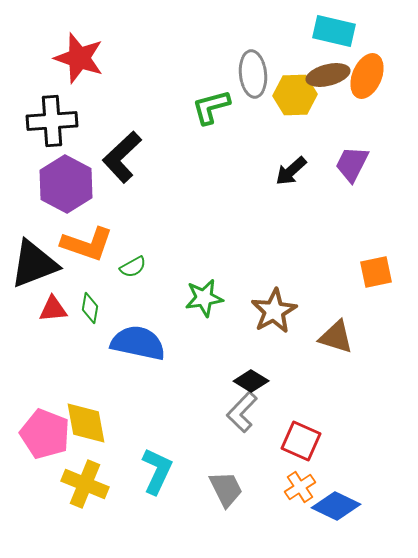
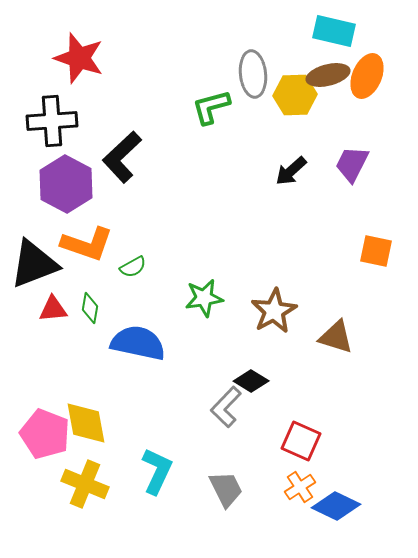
orange square: moved 21 px up; rotated 24 degrees clockwise
gray L-shape: moved 16 px left, 5 px up
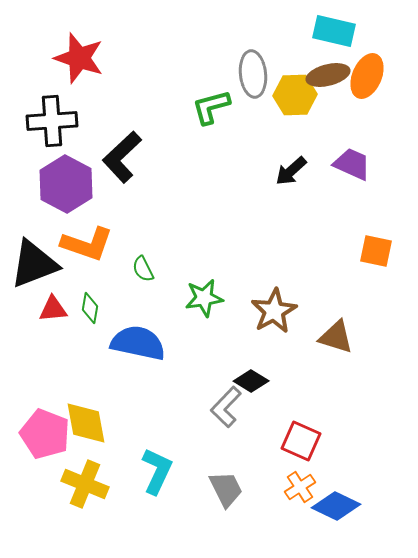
purple trapezoid: rotated 87 degrees clockwise
green semicircle: moved 10 px right, 2 px down; rotated 92 degrees clockwise
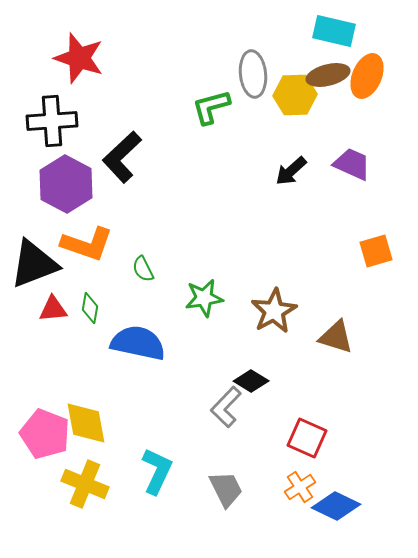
orange square: rotated 28 degrees counterclockwise
red square: moved 6 px right, 3 px up
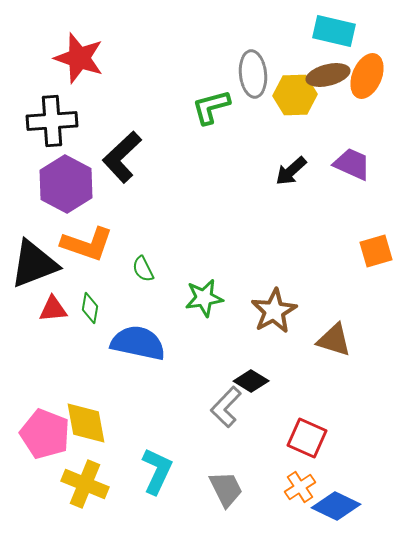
brown triangle: moved 2 px left, 3 px down
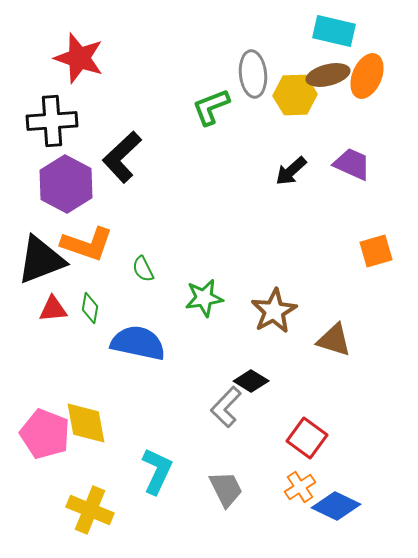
green L-shape: rotated 6 degrees counterclockwise
black triangle: moved 7 px right, 4 px up
red square: rotated 12 degrees clockwise
yellow cross: moved 5 px right, 26 px down
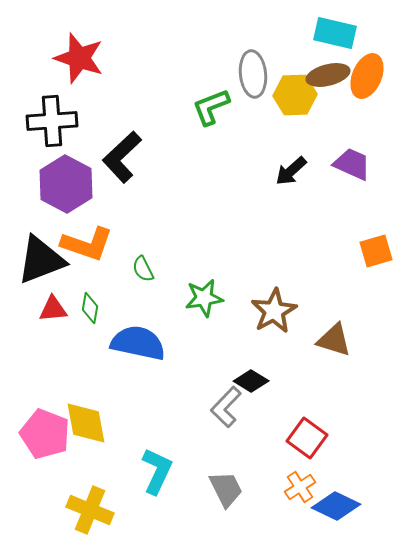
cyan rectangle: moved 1 px right, 2 px down
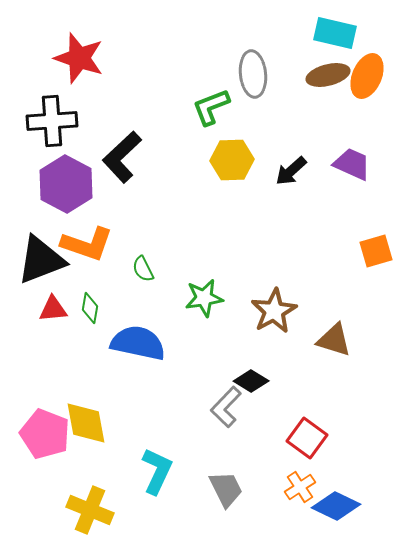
yellow hexagon: moved 63 px left, 65 px down
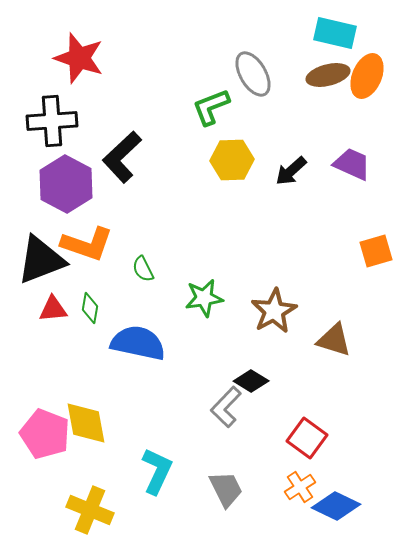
gray ellipse: rotated 24 degrees counterclockwise
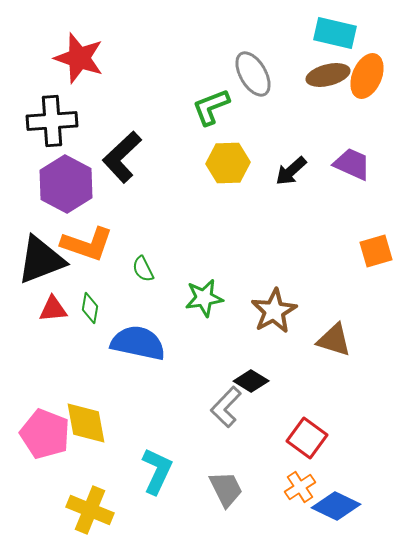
yellow hexagon: moved 4 px left, 3 px down
